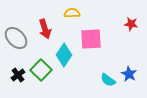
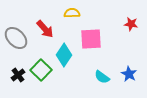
red arrow: rotated 24 degrees counterclockwise
cyan semicircle: moved 6 px left, 3 px up
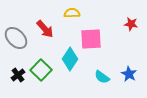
cyan diamond: moved 6 px right, 4 px down
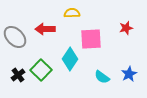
red star: moved 5 px left, 4 px down; rotated 24 degrees counterclockwise
red arrow: rotated 132 degrees clockwise
gray ellipse: moved 1 px left, 1 px up
blue star: rotated 14 degrees clockwise
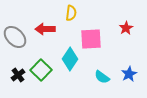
yellow semicircle: moved 1 px left; rotated 98 degrees clockwise
red star: rotated 16 degrees counterclockwise
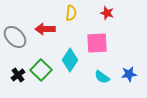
red star: moved 19 px left, 15 px up; rotated 24 degrees counterclockwise
pink square: moved 6 px right, 4 px down
cyan diamond: moved 1 px down
blue star: rotated 21 degrees clockwise
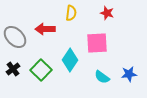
black cross: moved 5 px left, 6 px up
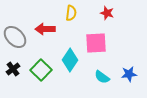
pink square: moved 1 px left
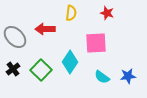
cyan diamond: moved 2 px down
blue star: moved 1 px left, 2 px down
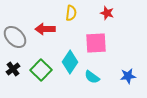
cyan semicircle: moved 10 px left
